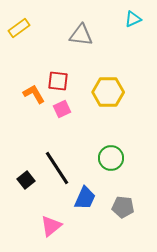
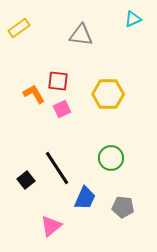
yellow hexagon: moved 2 px down
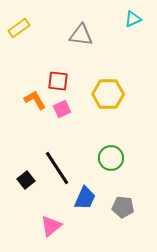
orange L-shape: moved 1 px right, 6 px down
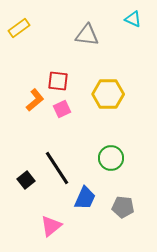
cyan triangle: rotated 48 degrees clockwise
gray triangle: moved 6 px right
orange L-shape: rotated 80 degrees clockwise
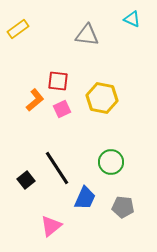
cyan triangle: moved 1 px left
yellow rectangle: moved 1 px left, 1 px down
yellow hexagon: moved 6 px left, 4 px down; rotated 12 degrees clockwise
green circle: moved 4 px down
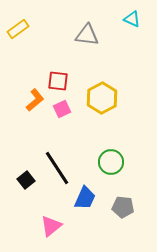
yellow hexagon: rotated 20 degrees clockwise
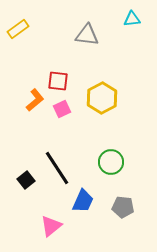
cyan triangle: rotated 30 degrees counterclockwise
blue trapezoid: moved 2 px left, 3 px down
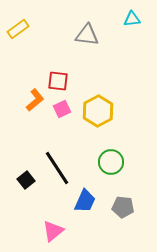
yellow hexagon: moved 4 px left, 13 px down
blue trapezoid: moved 2 px right
pink triangle: moved 2 px right, 5 px down
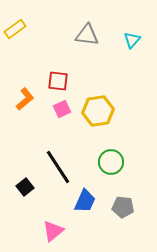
cyan triangle: moved 21 px down; rotated 42 degrees counterclockwise
yellow rectangle: moved 3 px left
orange L-shape: moved 10 px left, 1 px up
yellow hexagon: rotated 20 degrees clockwise
black line: moved 1 px right, 1 px up
black square: moved 1 px left, 7 px down
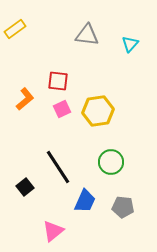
cyan triangle: moved 2 px left, 4 px down
